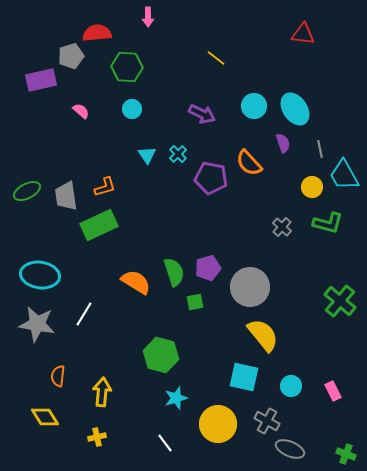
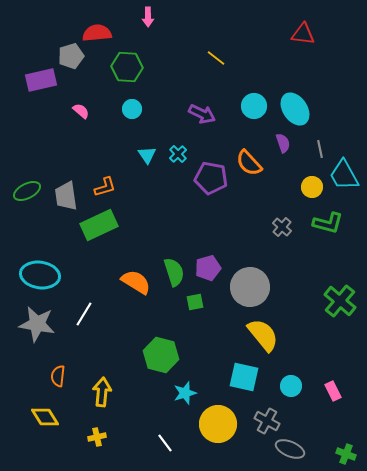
cyan star at (176, 398): moved 9 px right, 5 px up
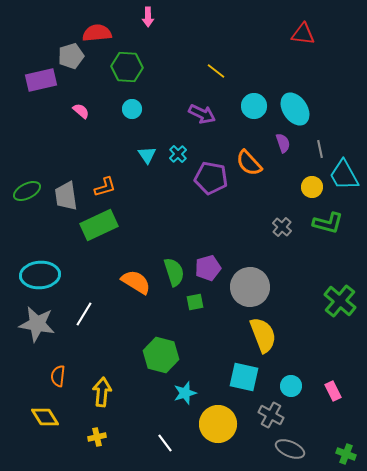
yellow line at (216, 58): moved 13 px down
cyan ellipse at (40, 275): rotated 12 degrees counterclockwise
yellow semicircle at (263, 335): rotated 18 degrees clockwise
gray cross at (267, 421): moved 4 px right, 6 px up
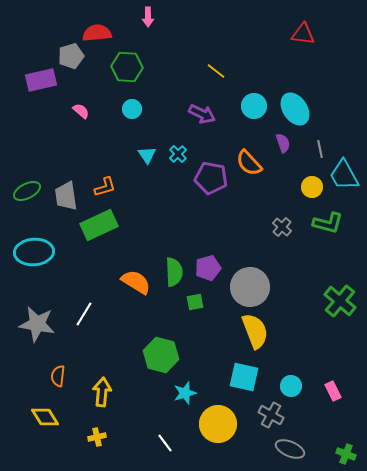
green semicircle at (174, 272): rotated 16 degrees clockwise
cyan ellipse at (40, 275): moved 6 px left, 23 px up
yellow semicircle at (263, 335): moved 8 px left, 4 px up
